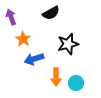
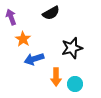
black star: moved 4 px right, 4 px down
cyan circle: moved 1 px left, 1 px down
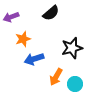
black semicircle: rotated 12 degrees counterclockwise
purple arrow: rotated 91 degrees counterclockwise
orange star: rotated 21 degrees clockwise
orange arrow: rotated 30 degrees clockwise
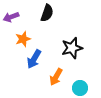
black semicircle: moved 4 px left; rotated 30 degrees counterclockwise
blue arrow: rotated 42 degrees counterclockwise
cyan circle: moved 5 px right, 4 px down
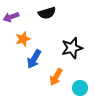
black semicircle: rotated 54 degrees clockwise
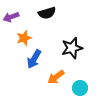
orange star: moved 1 px right, 1 px up
orange arrow: rotated 24 degrees clockwise
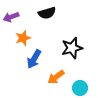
orange star: moved 1 px left
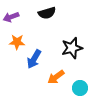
orange star: moved 6 px left, 4 px down; rotated 21 degrees clockwise
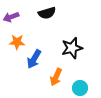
orange arrow: rotated 30 degrees counterclockwise
